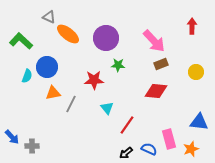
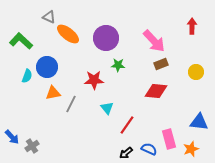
gray cross: rotated 32 degrees counterclockwise
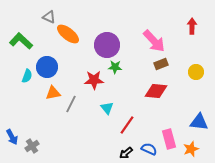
purple circle: moved 1 px right, 7 px down
green star: moved 3 px left, 2 px down
blue arrow: rotated 14 degrees clockwise
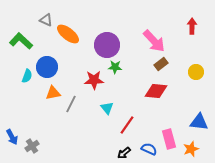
gray triangle: moved 3 px left, 3 px down
brown rectangle: rotated 16 degrees counterclockwise
black arrow: moved 2 px left
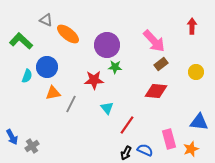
blue semicircle: moved 4 px left, 1 px down
black arrow: moved 2 px right; rotated 24 degrees counterclockwise
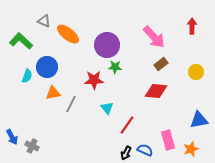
gray triangle: moved 2 px left, 1 px down
pink arrow: moved 4 px up
blue triangle: moved 2 px up; rotated 18 degrees counterclockwise
pink rectangle: moved 1 px left, 1 px down
gray cross: rotated 32 degrees counterclockwise
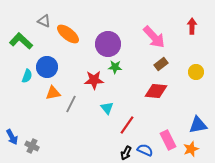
purple circle: moved 1 px right, 1 px up
blue triangle: moved 1 px left, 5 px down
pink rectangle: rotated 12 degrees counterclockwise
